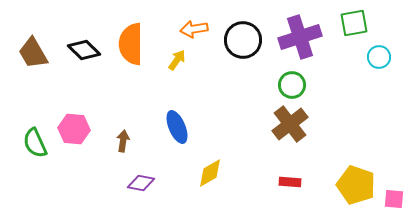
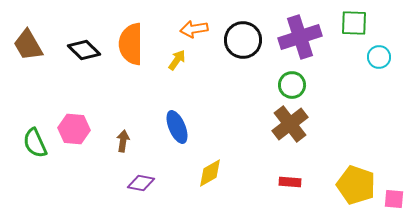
green square: rotated 12 degrees clockwise
brown trapezoid: moved 5 px left, 8 px up
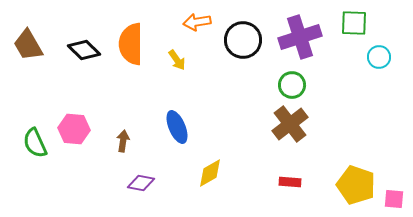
orange arrow: moved 3 px right, 7 px up
yellow arrow: rotated 110 degrees clockwise
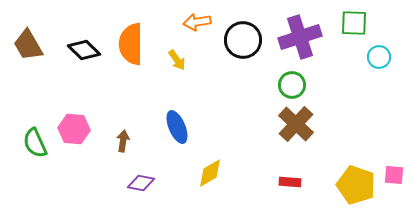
brown cross: moved 6 px right; rotated 9 degrees counterclockwise
pink square: moved 24 px up
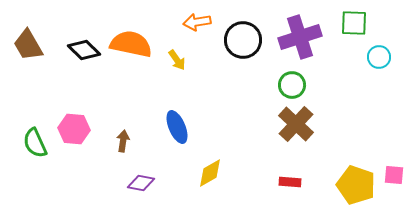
orange semicircle: rotated 102 degrees clockwise
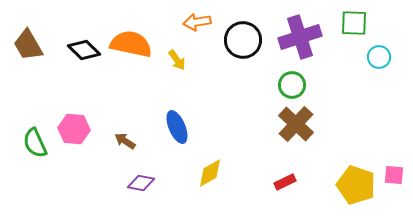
brown arrow: moved 2 px right; rotated 65 degrees counterclockwise
red rectangle: moved 5 px left; rotated 30 degrees counterclockwise
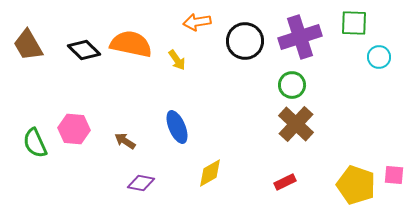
black circle: moved 2 px right, 1 px down
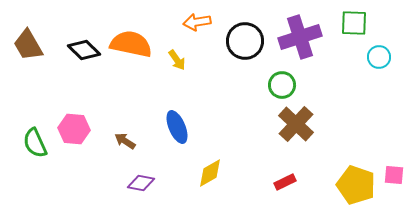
green circle: moved 10 px left
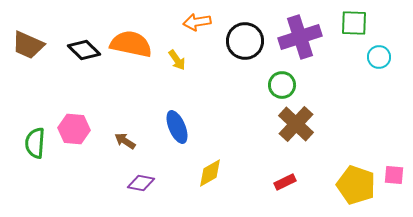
brown trapezoid: rotated 36 degrees counterclockwise
green semicircle: rotated 28 degrees clockwise
